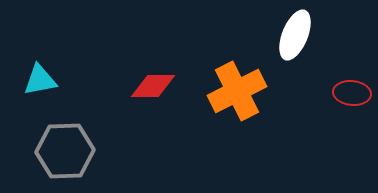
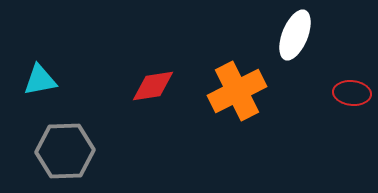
red diamond: rotated 9 degrees counterclockwise
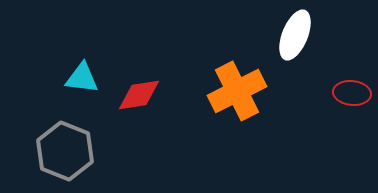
cyan triangle: moved 42 px right, 2 px up; rotated 18 degrees clockwise
red diamond: moved 14 px left, 9 px down
gray hexagon: rotated 24 degrees clockwise
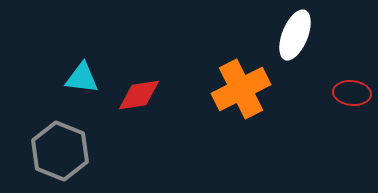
orange cross: moved 4 px right, 2 px up
gray hexagon: moved 5 px left
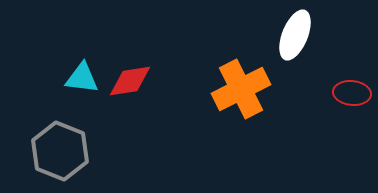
red diamond: moved 9 px left, 14 px up
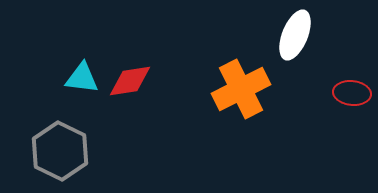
gray hexagon: rotated 4 degrees clockwise
